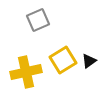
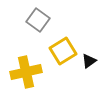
gray square: rotated 30 degrees counterclockwise
yellow square: moved 9 px up
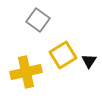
yellow square: moved 4 px down
black triangle: rotated 21 degrees counterclockwise
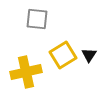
gray square: moved 1 px left, 1 px up; rotated 30 degrees counterclockwise
black triangle: moved 6 px up
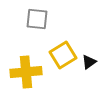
black triangle: moved 7 px down; rotated 21 degrees clockwise
yellow cross: rotated 8 degrees clockwise
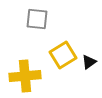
yellow cross: moved 1 px left, 4 px down
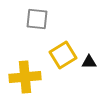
black triangle: rotated 35 degrees clockwise
yellow cross: moved 1 px down
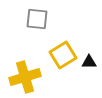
yellow cross: rotated 12 degrees counterclockwise
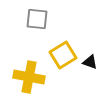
black triangle: moved 1 px right; rotated 21 degrees clockwise
yellow cross: moved 4 px right; rotated 28 degrees clockwise
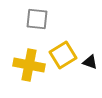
yellow cross: moved 12 px up
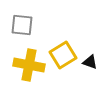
gray square: moved 15 px left, 6 px down
